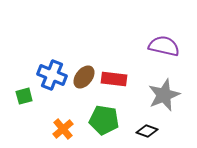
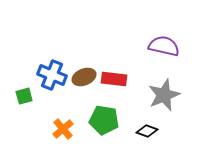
brown ellipse: rotated 30 degrees clockwise
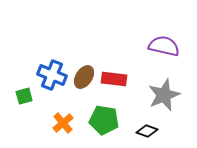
brown ellipse: rotated 35 degrees counterclockwise
orange cross: moved 6 px up
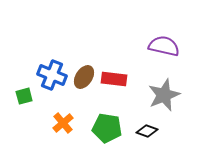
green pentagon: moved 3 px right, 8 px down
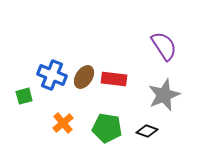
purple semicircle: rotated 44 degrees clockwise
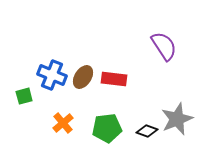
brown ellipse: moved 1 px left
gray star: moved 13 px right, 24 px down
green pentagon: rotated 16 degrees counterclockwise
